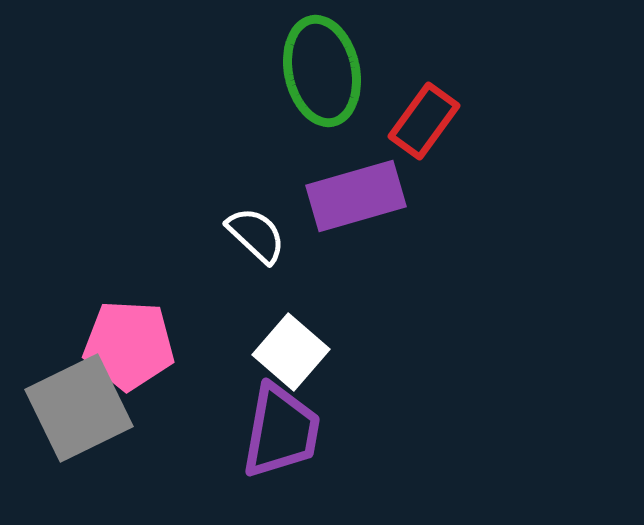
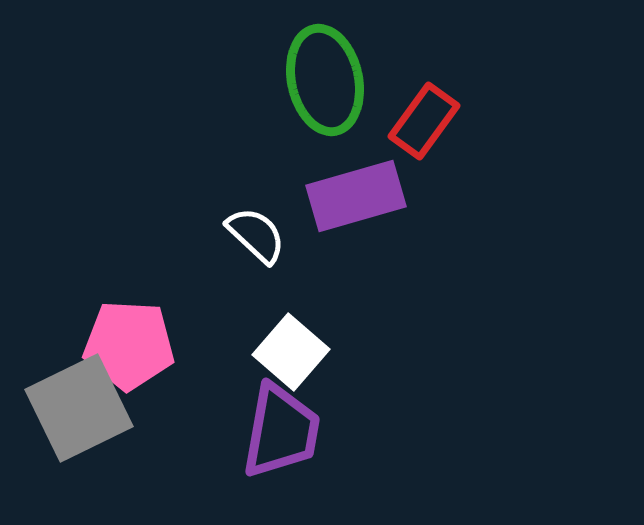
green ellipse: moved 3 px right, 9 px down
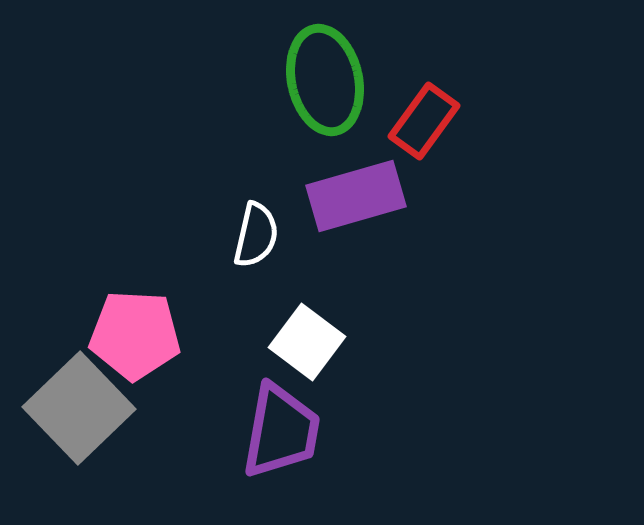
white semicircle: rotated 60 degrees clockwise
pink pentagon: moved 6 px right, 10 px up
white square: moved 16 px right, 10 px up; rotated 4 degrees counterclockwise
gray square: rotated 18 degrees counterclockwise
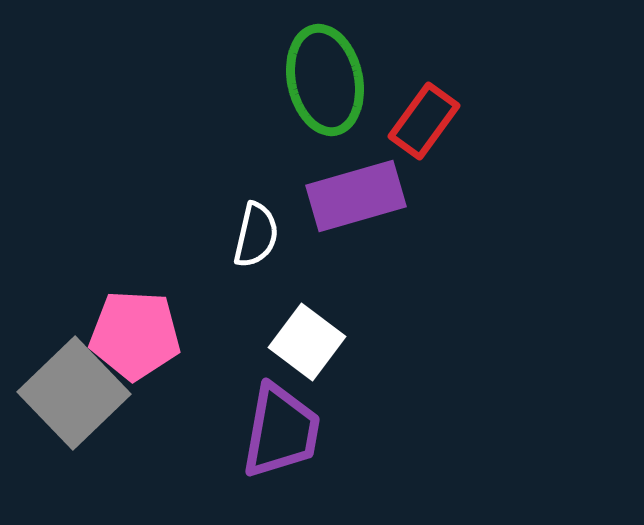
gray square: moved 5 px left, 15 px up
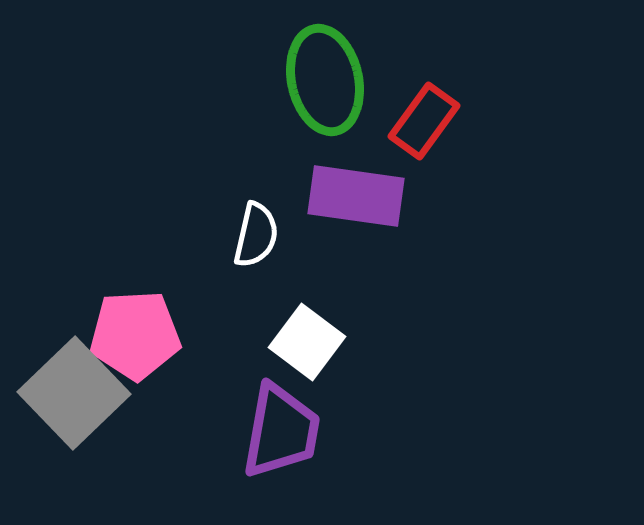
purple rectangle: rotated 24 degrees clockwise
pink pentagon: rotated 6 degrees counterclockwise
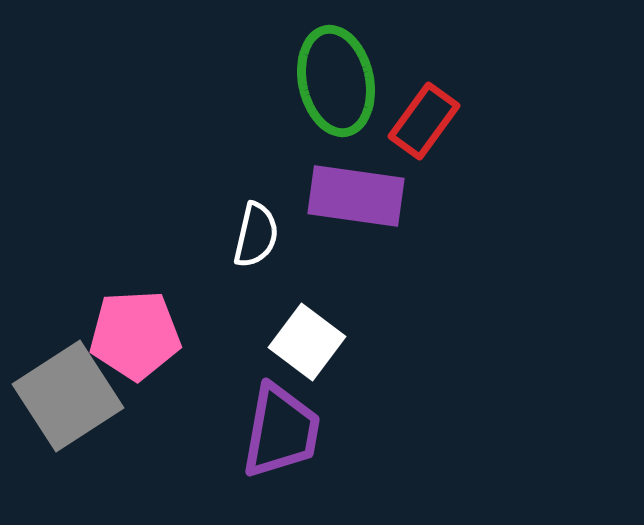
green ellipse: moved 11 px right, 1 px down
gray square: moved 6 px left, 3 px down; rotated 11 degrees clockwise
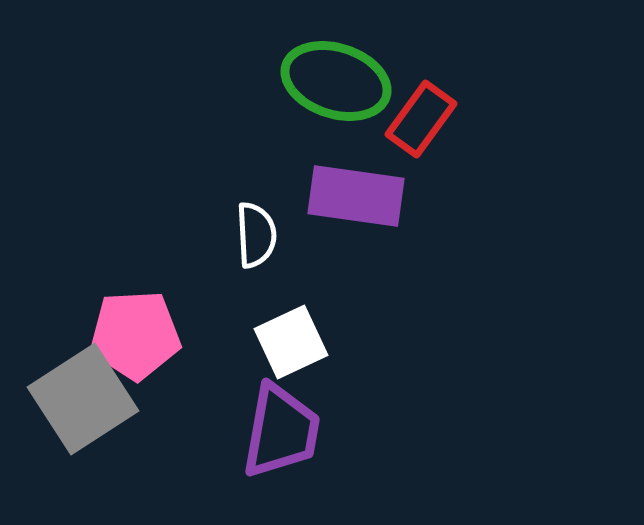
green ellipse: rotated 60 degrees counterclockwise
red rectangle: moved 3 px left, 2 px up
white semicircle: rotated 16 degrees counterclockwise
white square: moved 16 px left; rotated 28 degrees clockwise
gray square: moved 15 px right, 3 px down
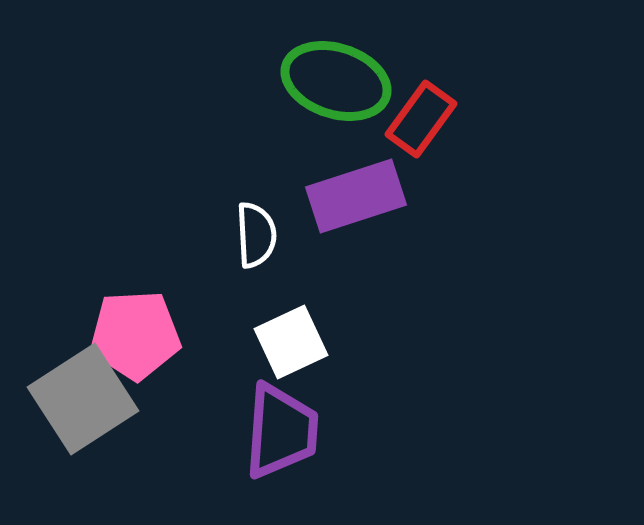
purple rectangle: rotated 26 degrees counterclockwise
purple trapezoid: rotated 6 degrees counterclockwise
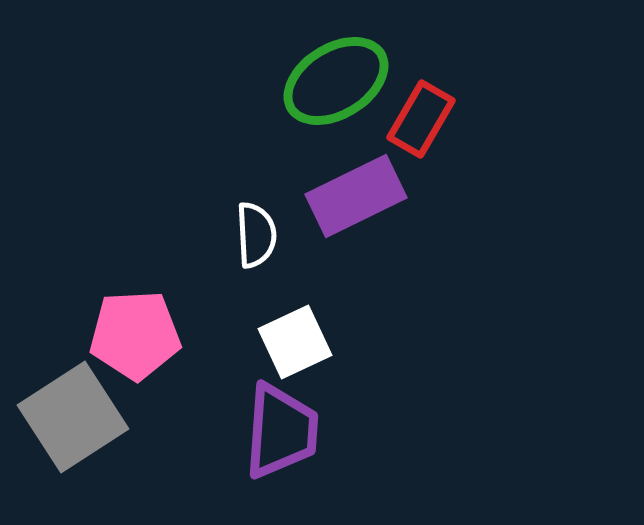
green ellipse: rotated 50 degrees counterclockwise
red rectangle: rotated 6 degrees counterclockwise
purple rectangle: rotated 8 degrees counterclockwise
white square: moved 4 px right
gray square: moved 10 px left, 18 px down
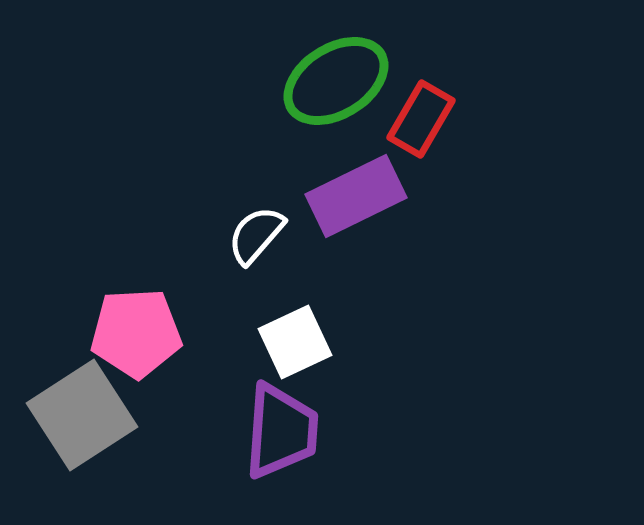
white semicircle: rotated 136 degrees counterclockwise
pink pentagon: moved 1 px right, 2 px up
gray square: moved 9 px right, 2 px up
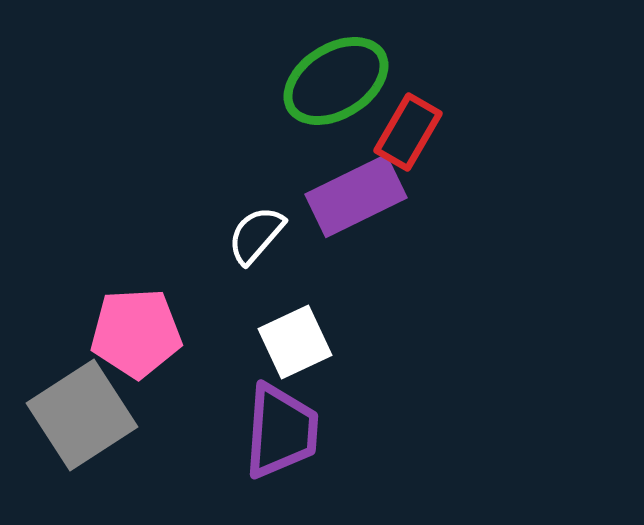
red rectangle: moved 13 px left, 13 px down
